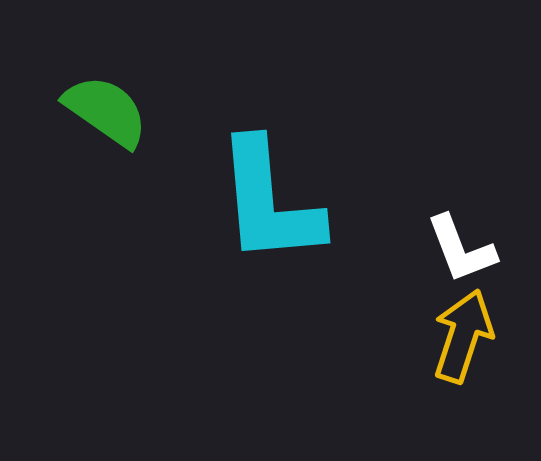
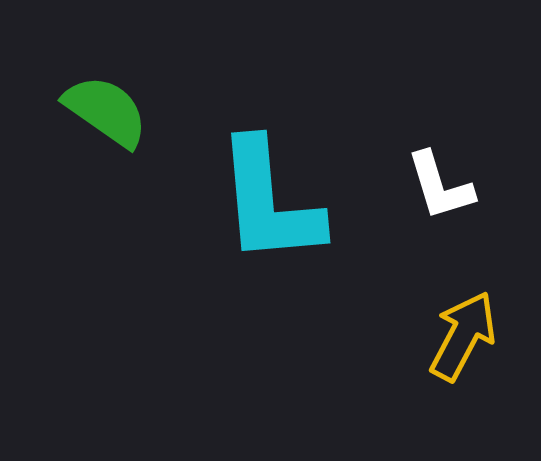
white L-shape: moved 21 px left, 63 px up; rotated 4 degrees clockwise
yellow arrow: rotated 10 degrees clockwise
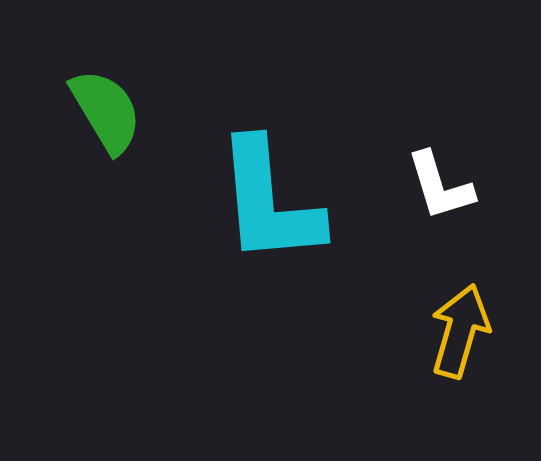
green semicircle: rotated 24 degrees clockwise
yellow arrow: moved 3 px left, 5 px up; rotated 12 degrees counterclockwise
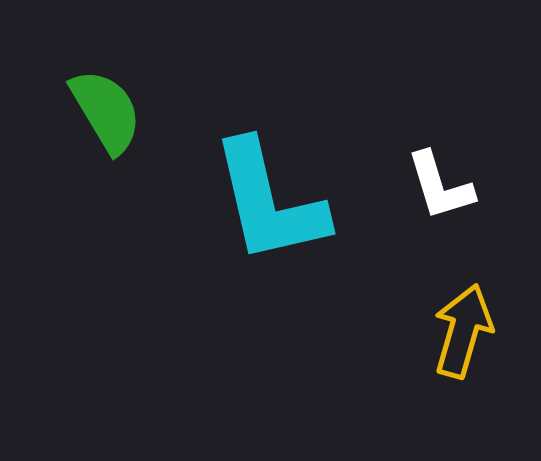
cyan L-shape: rotated 8 degrees counterclockwise
yellow arrow: moved 3 px right
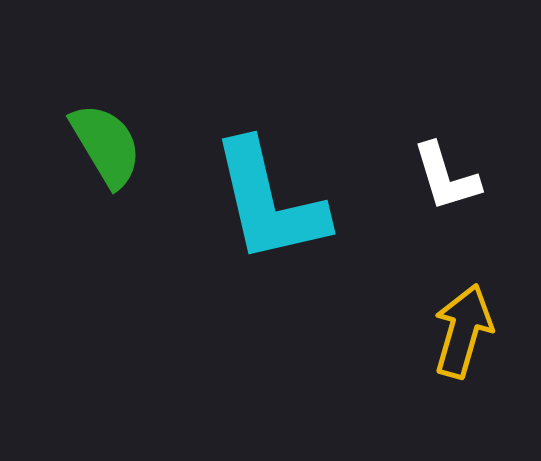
green semicircle: moved 34 px down
white L-shape: moved 6 px right, 9 px up
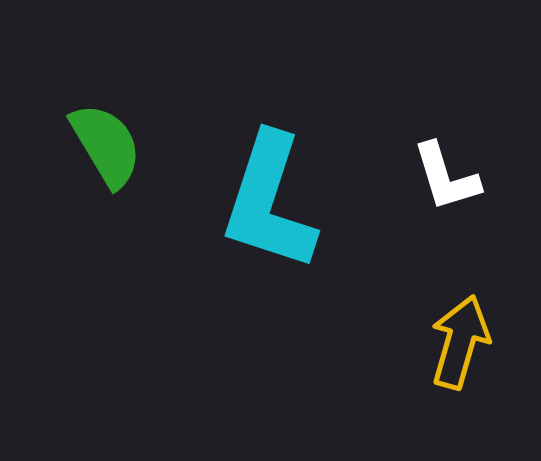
cyan L-shape: rotated 31 degrees clockwise
yellow arrow: moved 3 px left, 11 px down
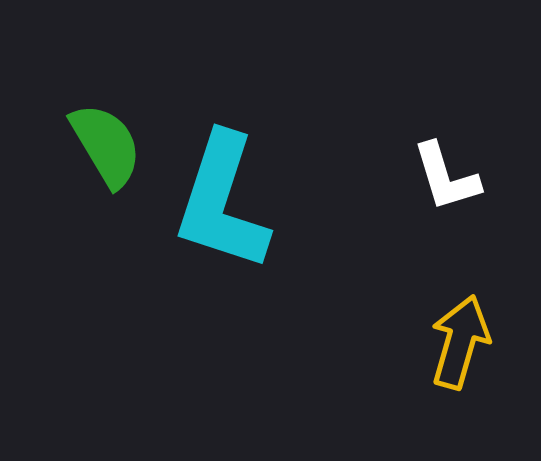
cyan L-shape: moved 47 px left
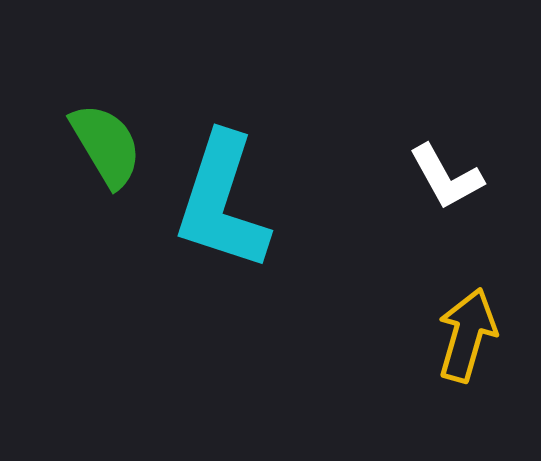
white L-shape: rotated 12 degrees counterclockwise
yellow arrow: moved 7 px right, 7 px up
